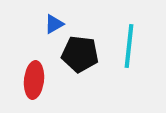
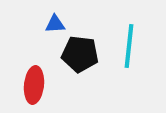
blue triangle: moved 1 px right; rotated 25 degrees clockwise
red ellipse: moved 5 px down
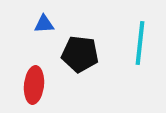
blue triangle: moved 11 px left
cyan line: moved 11 px right, 3 px up
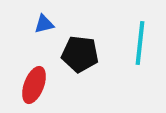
blue triangle: rotated 10 degrees counterclockwise
red ellipse: rotated 15 degrees clockwise
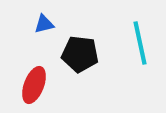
cyan line: rotated 18 degrees counterclockwise
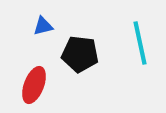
blue triangle: moved 1 px left, 2 px down
